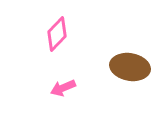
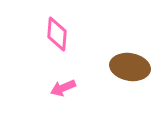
pink diamond: rotated 40 degrees counterclockwise
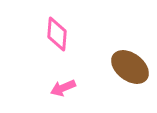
brown ellipse: rotated 27 degrees clockwise
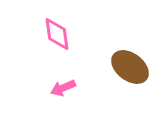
pink diamond: rotated 12 degrees counterclockwise
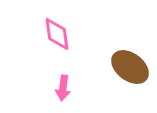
pink arrow: rotated 60 degrees counterclockwise
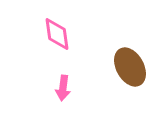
brown ellipse: rotated 24 degrees clockwise
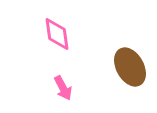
pink arrow: rotated 35 degrees counterclockwise
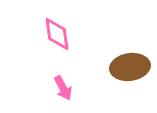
brown ellipse: rotated 69 degrees counterclockwise
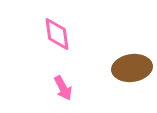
brown ellipse: moved 2 px right, 1 px down
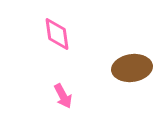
pink arrow: moved 8 px down
